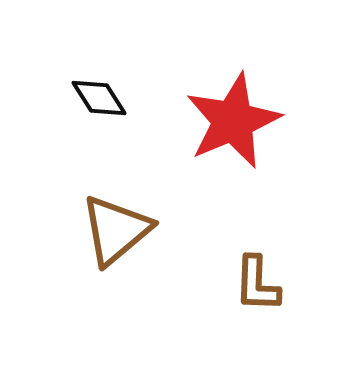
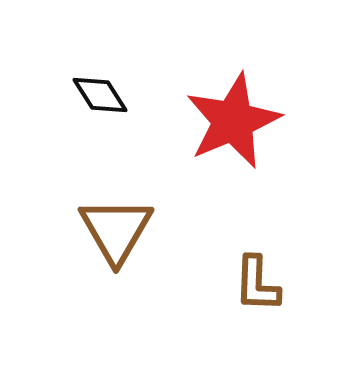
black diamond: moved 1 px right, 3 px up
brown triangle: rotated 20 degrees counterclockwise
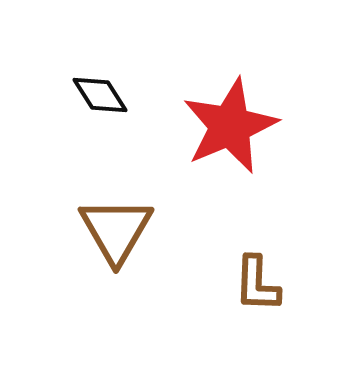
red star: moved 3 px left, 5 px down
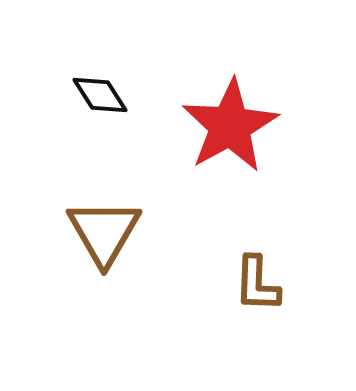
red star: rotated 6 degrees counterclockwise
brown triangle: moved 12 px left, 2 px down
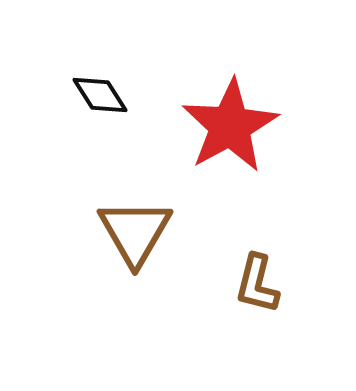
brown triangle: moved 31 px right
brown L-shape: rotated 12 degrees clockwise
